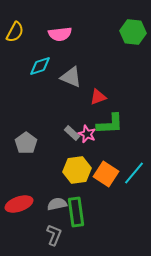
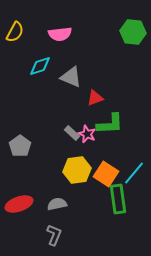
red triangle: moved 3 px left, 1 px down
gray pentagon: moved 6 px left, 3 px down
green rectangle: moved 42 px right, 13 px up
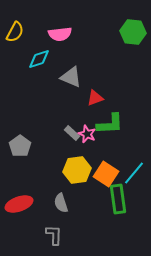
cyan diamond: moved 1 px left, 7 px up
gray semicircle: moved 4 px right, 1 px up; rotated 96 degrees counterclockwise
gray L-shape: rotated 20 degrees counterclockwise
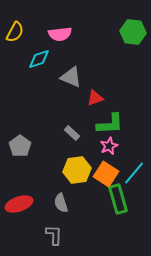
pink star: moved 22 px right, 12 px down; rotated 24 degrees clockwise
green rectangle: rotated 8 degrees counterclockwise
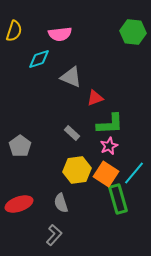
yellow semicircle: moved 1 px left, 1 px up; rotated 10 degrees counterclockwise
gray L-shape: rotated 40 degrees clockwise
